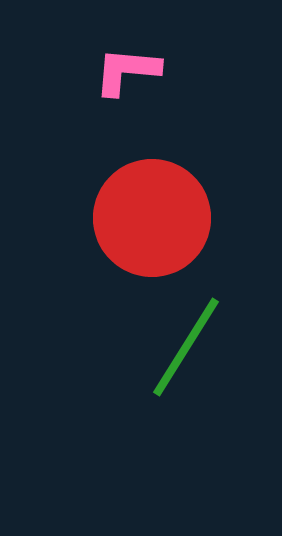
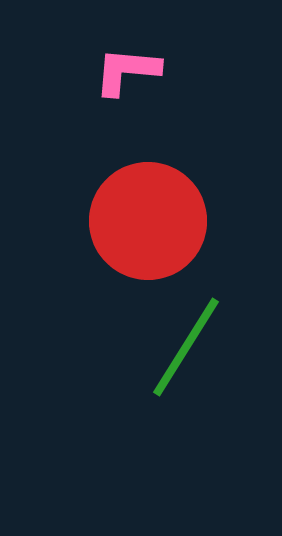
red circle: moved 4 px left, 3 px down
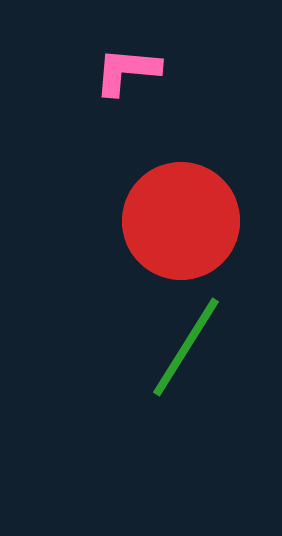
red circle: moved 33 px right
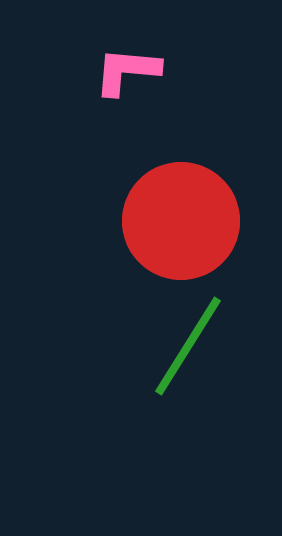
green line: moved 2 px right, 1 px up
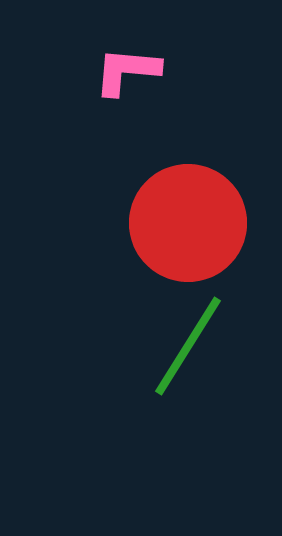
red circle: moved 7 px right, 2 px down
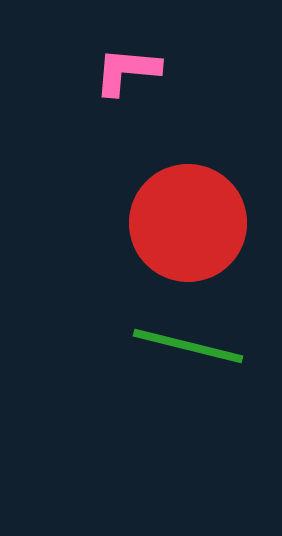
green line: rotated 72 degrees clockwise
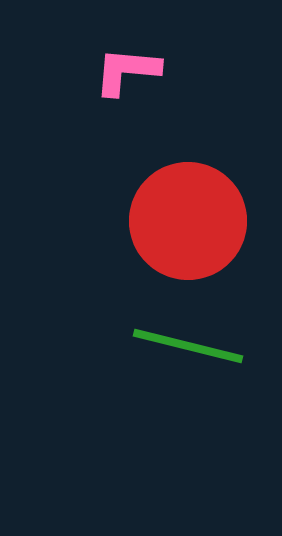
red circle: moved 2 px up
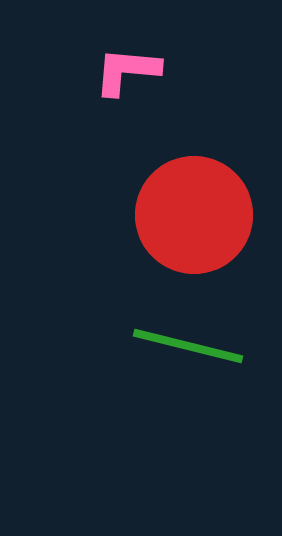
red circle: moved 6 px right, 6 px up
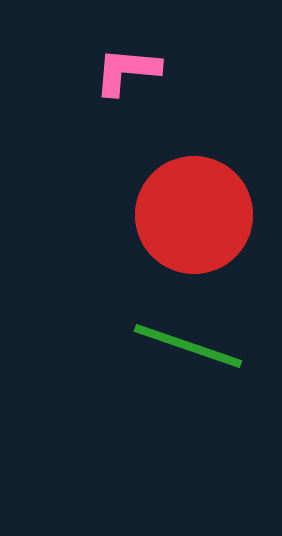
green line: rotated 5 degrees clockwise
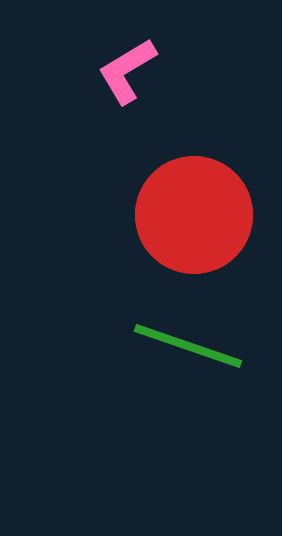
pink L-shape: rotated 36 degrees counterclockwise
